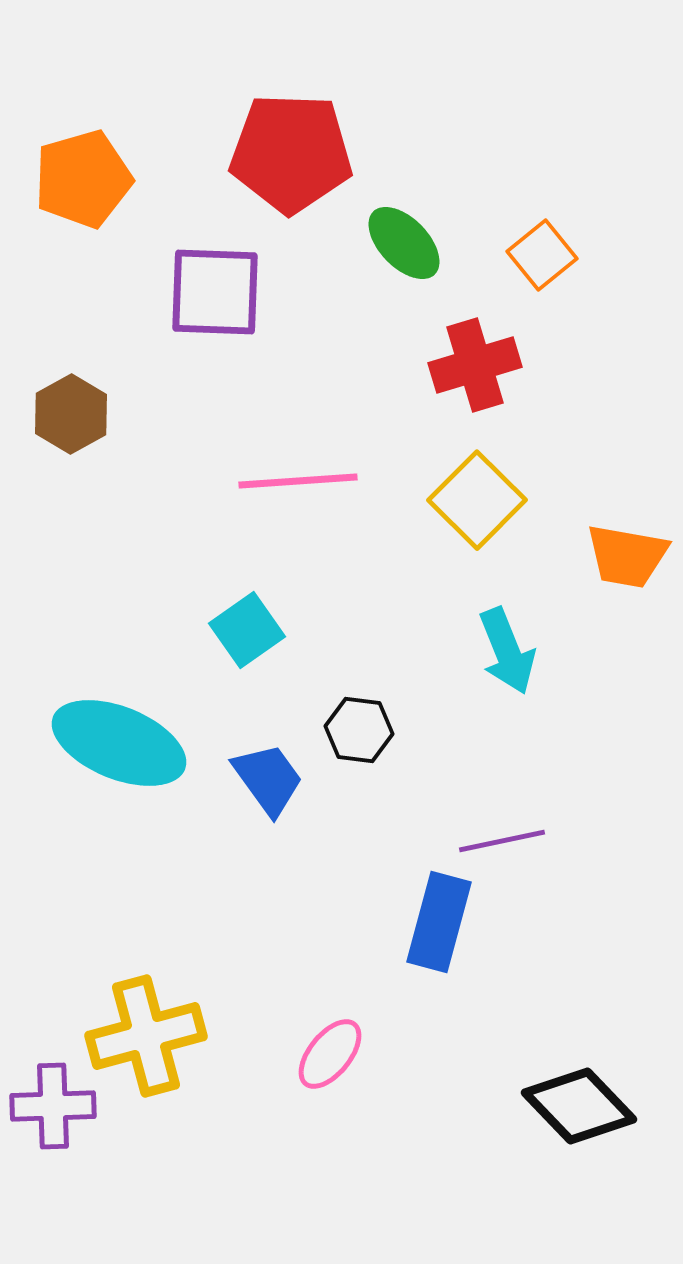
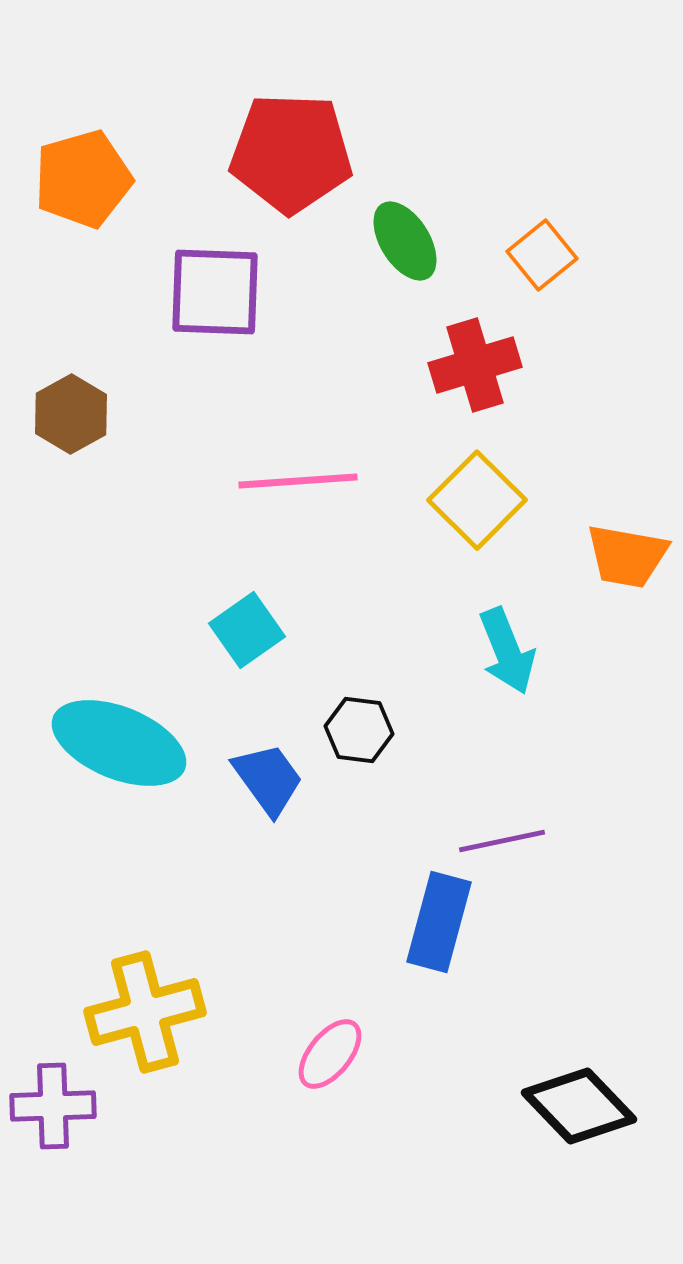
green ellipse: moved 1 px right, 2 px up; rotated 12 degrees clockwise
yellow cross: moved 1 px left, 24 px up
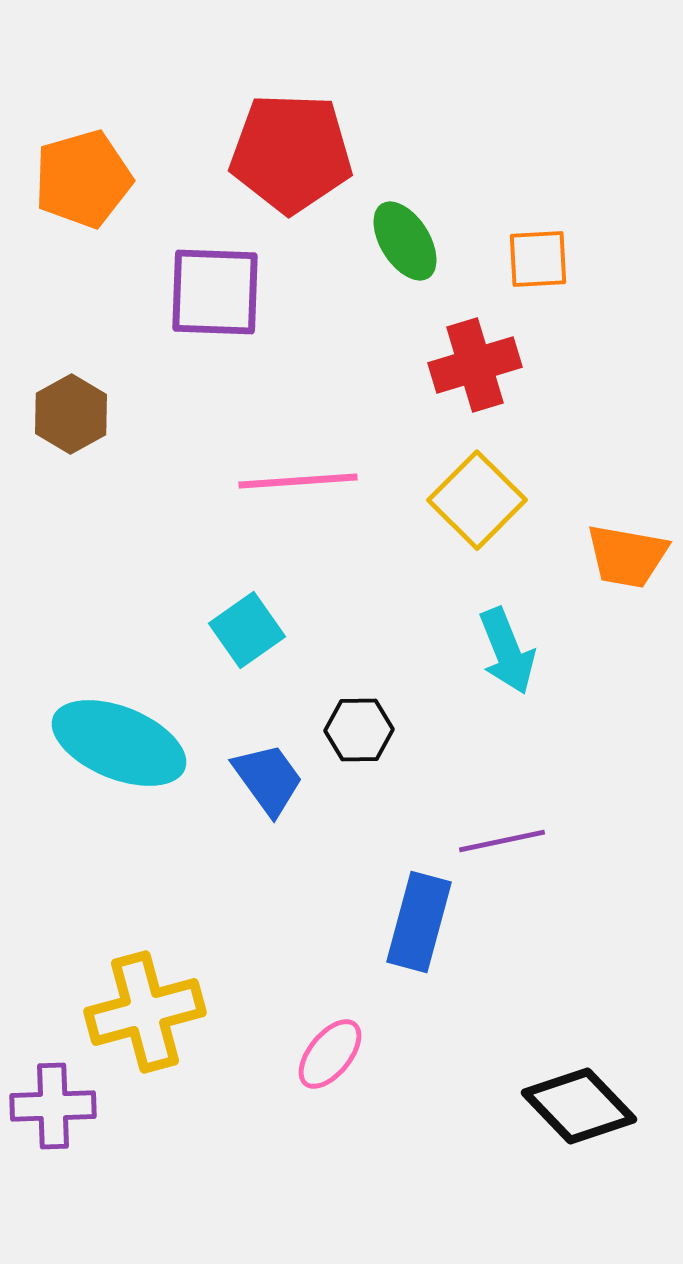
orange square: moved 4 px left, 4 px down; rotated 36 degrees clockwise
black hexagon: rotated 8 degrees counterclockwise
blue rectangle: moved 20 px left
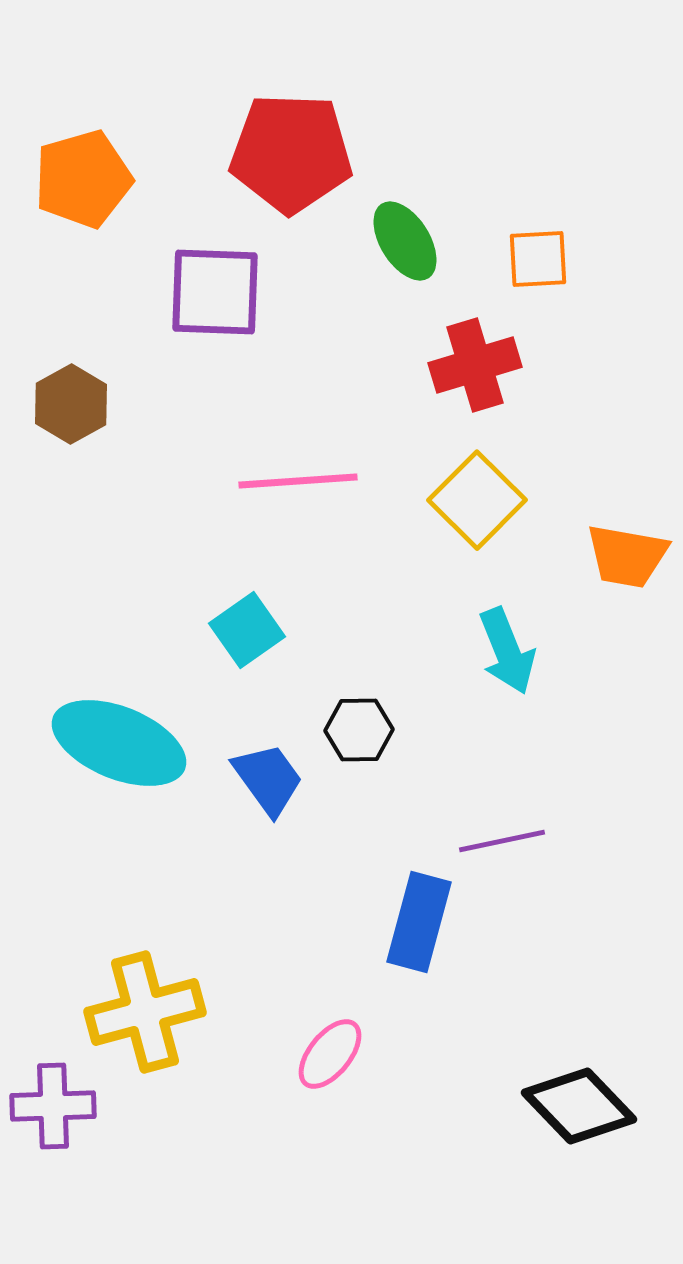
brown hexagon: moved 10 px up
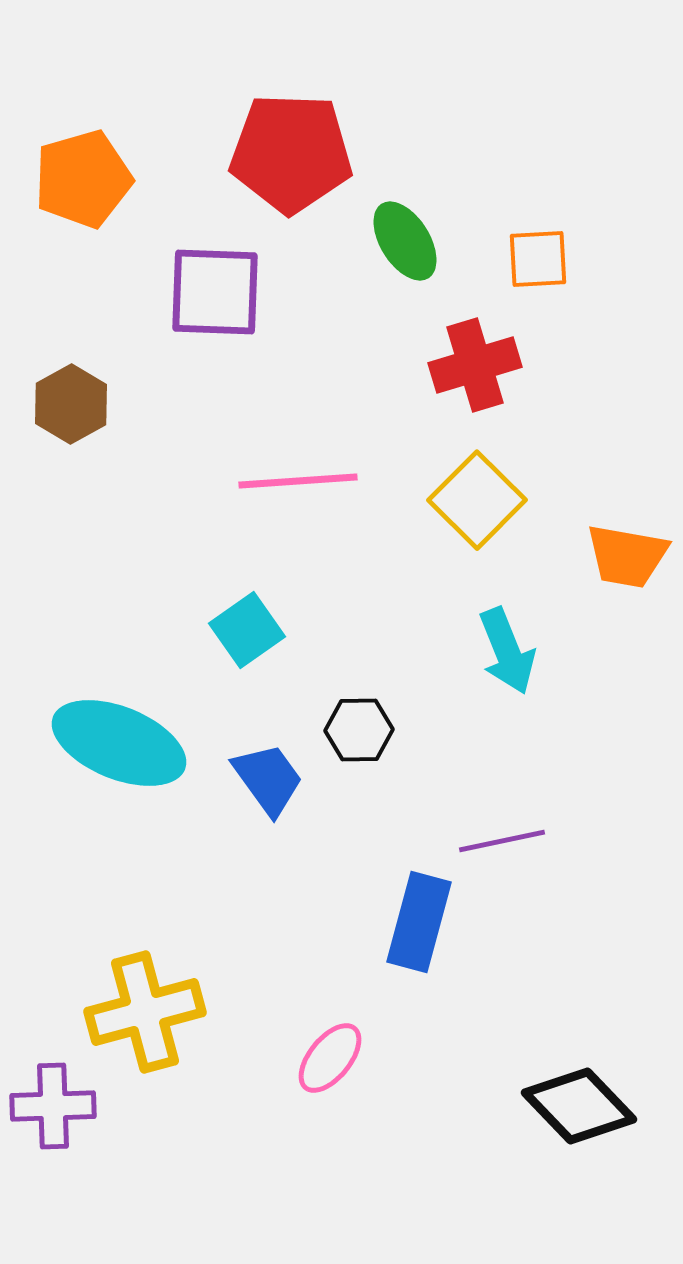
pink ellipse: moved 4 px down
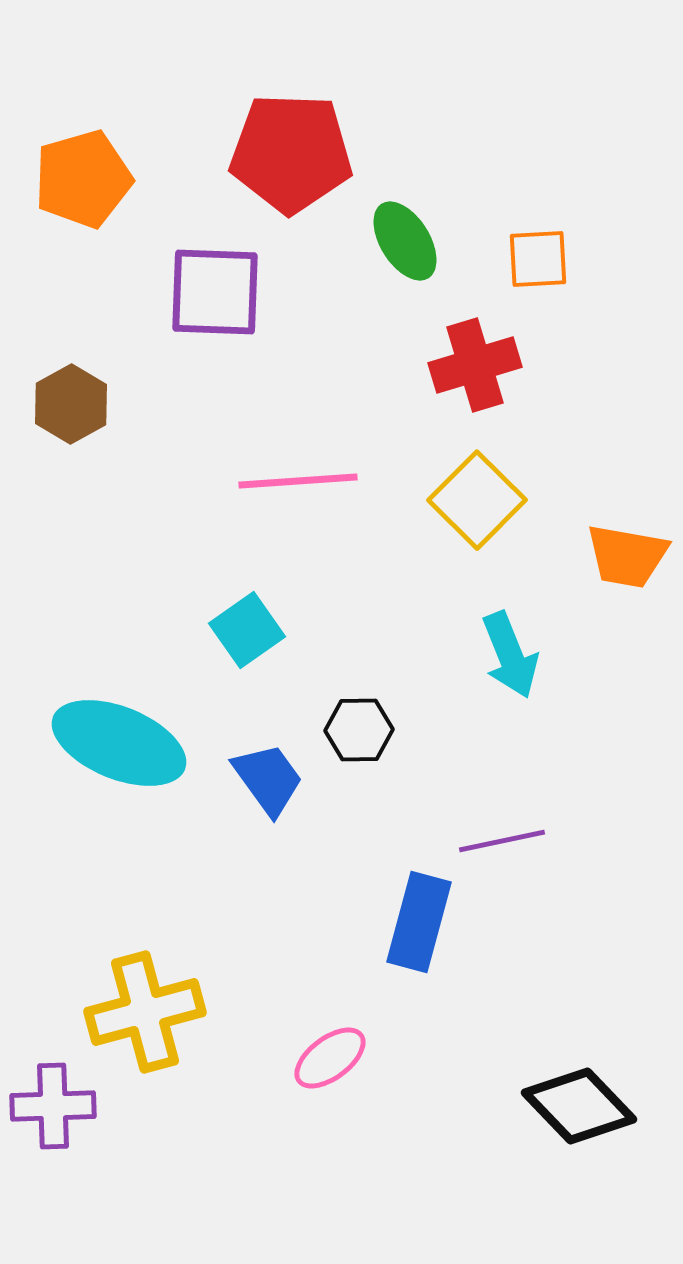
cyan arrow: moved 3 px right, 4 px down
pink ellipse: rotated 14 degrees clockwise
